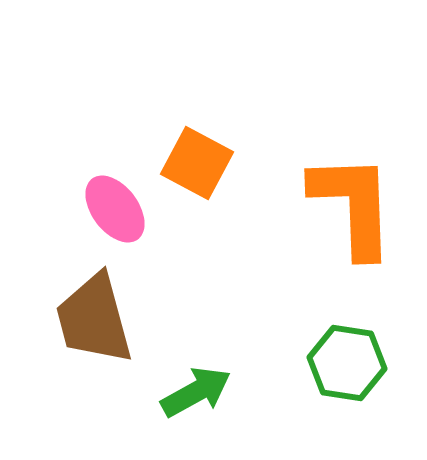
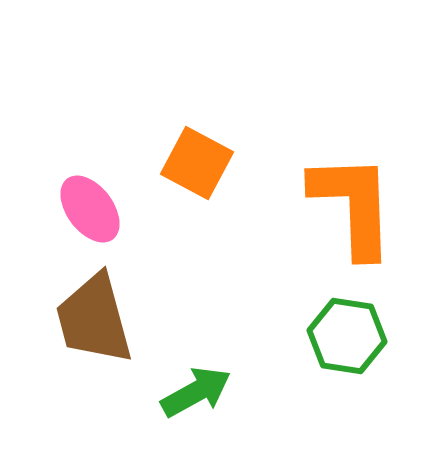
pink ellipse: moved 25 px left
green hexagon: moved 27 px up
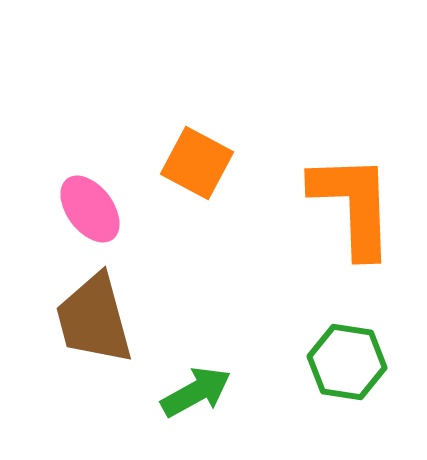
green hexagon: moved 26 px down
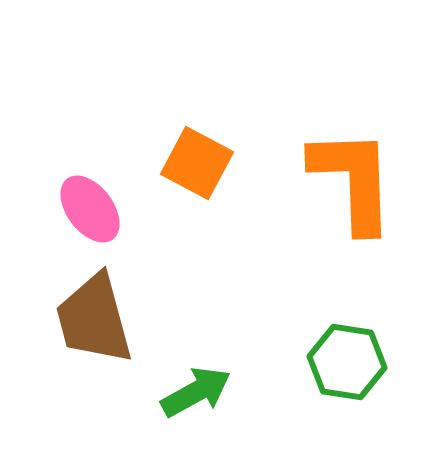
orange L-shape: moved 25 px up
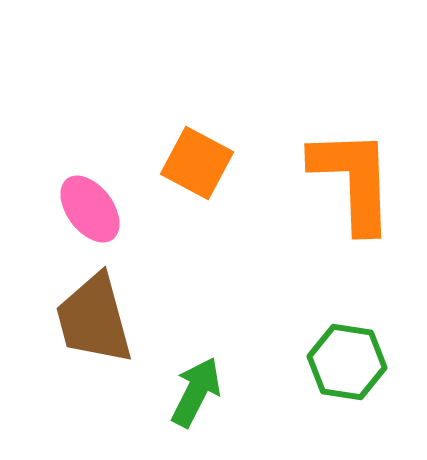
green arrow: rotated 34 degrees counterclockwise
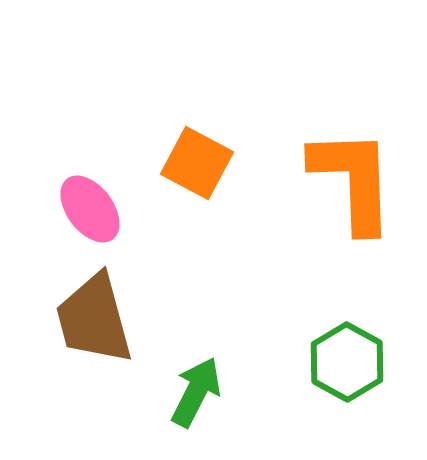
green hexagon: rotated 20 degrees clockwise
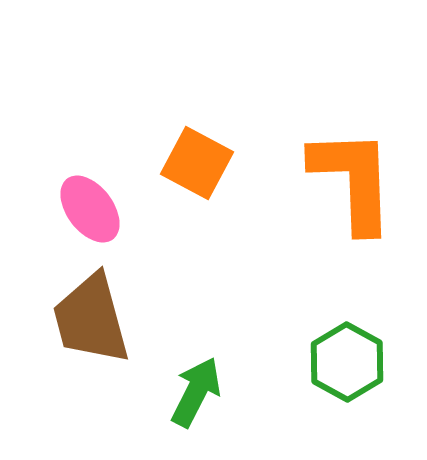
brown trapezoid: moved 3 px left
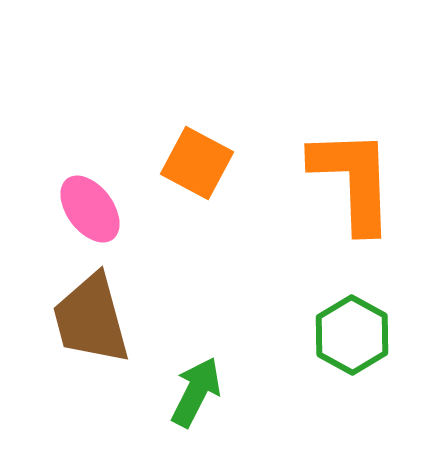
green hexagon: moved 5 px right, 27 px up
